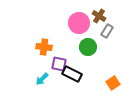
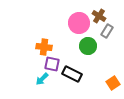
green circle: moved 1 px up
purple square: moved 7 px left
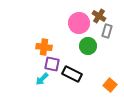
gray rectangle: rotated 16 degrees counterclockwise
orange square: moved 3 px left, 2 px down; rotated 16 degrees counterclockwise
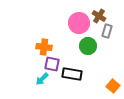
black rectangle: rotated 18 degrees counterclockwise
orange square: moved 3 px right, 1 px down
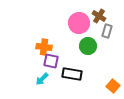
purple square: moved 1 px left, 3 px up
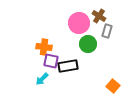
green circle: moved 2 px up
black rectangle: moved 4 px left, 8 px up; rotated 18 degrees counterclockwise
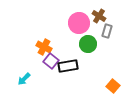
orange cross: rotated 21 degrees clockwise
purple square: rotated 28 degrees clockwise
cyan arrow: moved 18 px left
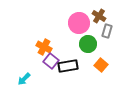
orange square: moved 12 px left, 21 px up
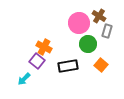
purple square: moved 14 px left
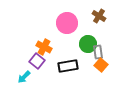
pink circle: moved 12 px left
gray rectangle: moved 9 px left, 21 px down; rotated 24 degrees counterclockwise
cyan arrow: moved 2 px up
